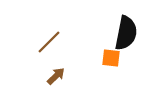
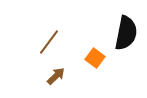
brown line: rotated 8 degrees counterclockwise
orange square: moved 16 px left; rotated 30 degrees clockwise
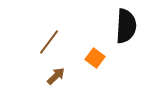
black semicircle: moved 7 px up; rotated 8 degrees counterclockwise
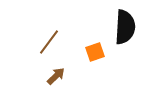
black semicircle: moved 1 px left, 1 px down
orange square: moved 6 px up; rotated 36 degrees clockwise
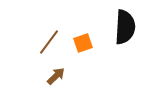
orange square: moved 12 px left, 9 px up
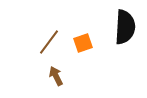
brown arrow: rotated 72 degrees counterclockwise
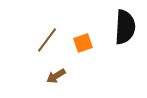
brown line: moved 2 px left, 2 px up
brown arrow: rotated 96 degrees counterclockwise
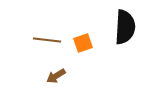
brown line: rotated 60 degrees clockwise
